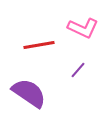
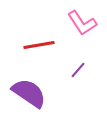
pink L-shape: moved 1 px left, 5 px up; rotated 32 degrees clockwise
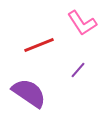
red line: rotated 12 degrees counterclockwise
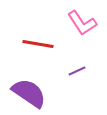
red line: moved 1 px left, 1 px up; rotated 32 degrees clockwise
purple line: moved 1 px left, 1 px down; rotated 24 degrees clockwise
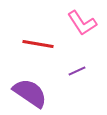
purple semicircle: moved 1 px right
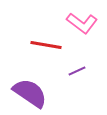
pink L-shape: rotated 20 degrees counterclockwise
red line: moved 8 px right, 1 px down
